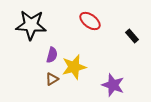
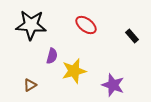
red ellipse: moved 4 px left, 4 px down
purple semicircle: moved 1 px down
yellow star: moved 4 px down
brown triangle: moved 22 px left, 6 px down
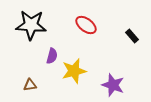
brown triangle: rotated 24 degrees clockwise
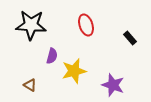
red ellipse: rotated 35 degrees clockwise
black rectangle: moved 2 px left, 2 px down
brown triangle: rotated 40 degrees clockwise
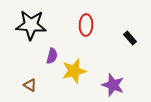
red ellipse: rotated 20 degrees clockwise
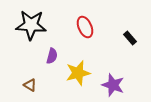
red ellipse: moved 1 px left, 2 px down; rotated 25 degrees counterclockwise
yellow star: moved 4 px right, 2 px down
